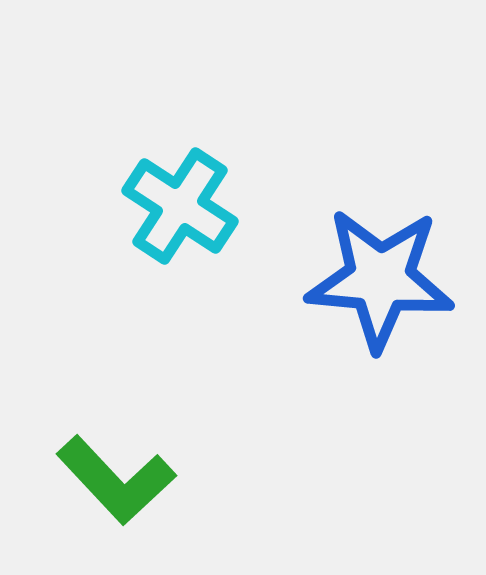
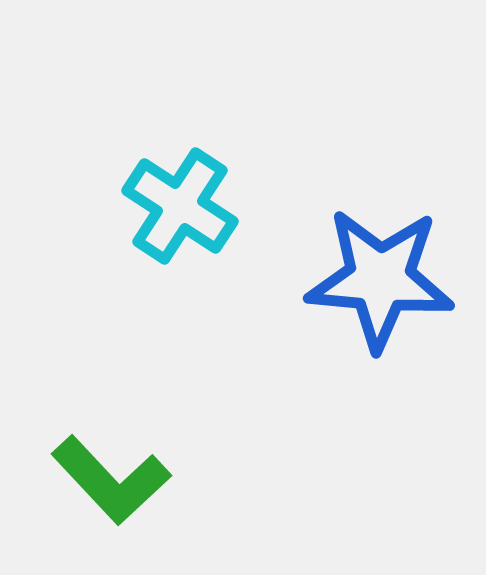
green L-shape: moved 5 px left
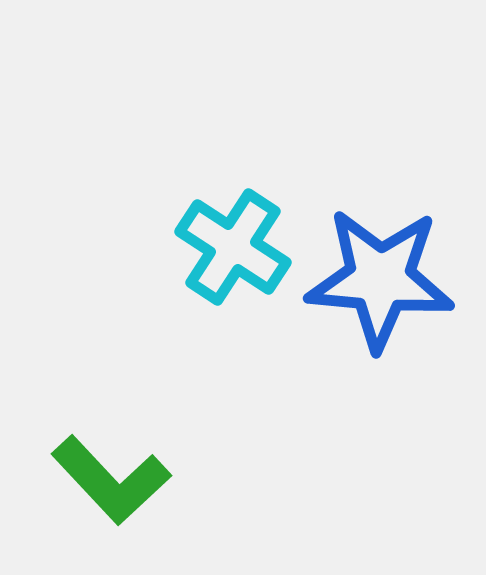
cyan cross: moved 53 px right, 41 px down
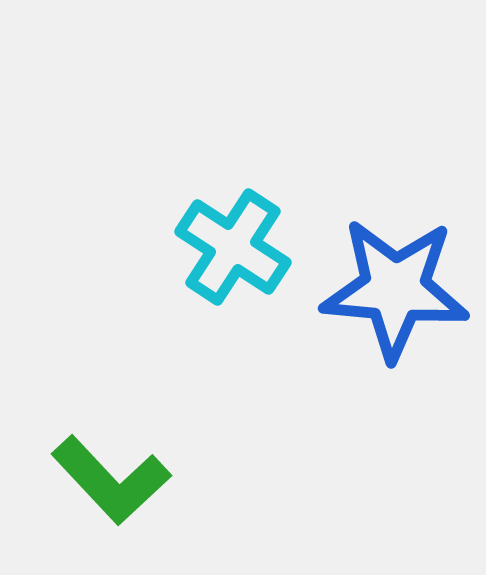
blue star: moved 15 px right, 10 px down
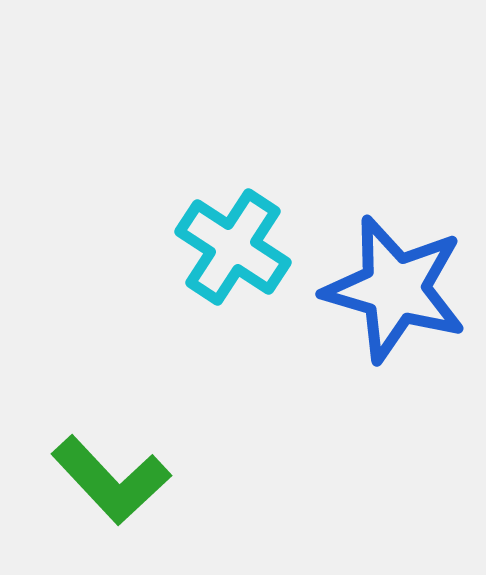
blue star: rotated 11 degrees clockwise
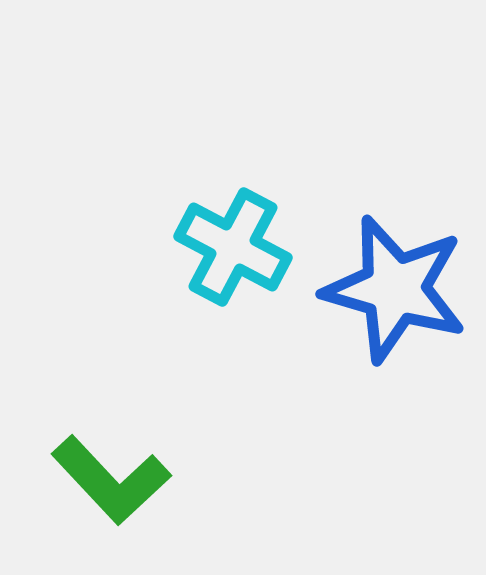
cyan cross: rotated 5 degrees counterclockwise
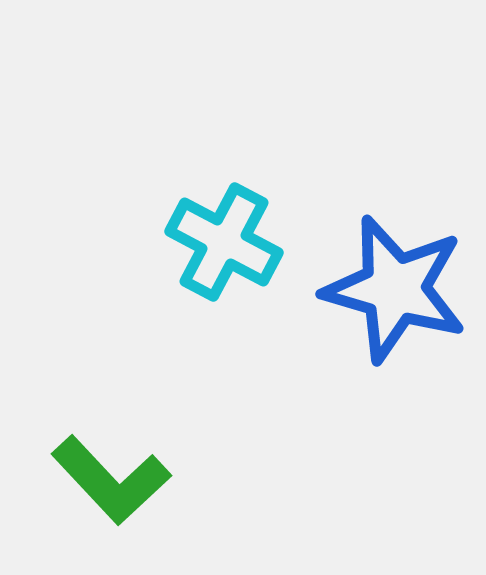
cyan cross: moved 9 px left, 5 px up
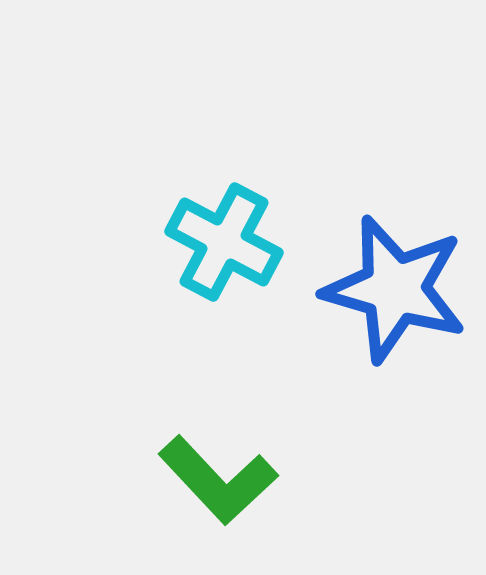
green L-shape: moved 107 px right
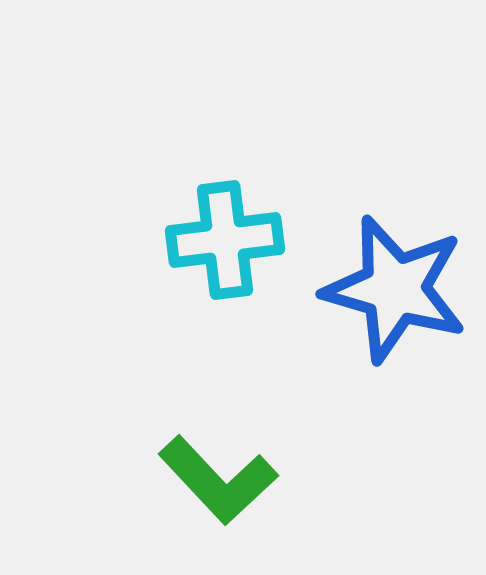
cyan cross: moved 1 px right, 2 px up; rotated 35 degrees counterclockwise
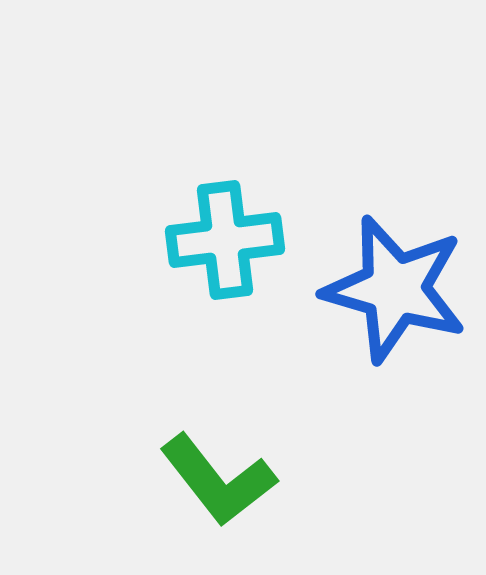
green L-shape: rotated 5 degrees clockwise
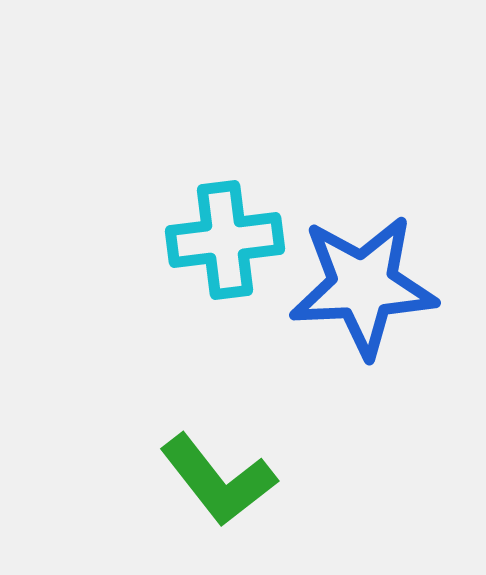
blue star: moved 32 px left, 3 px up; rotated 19 degrees counterclockwise
